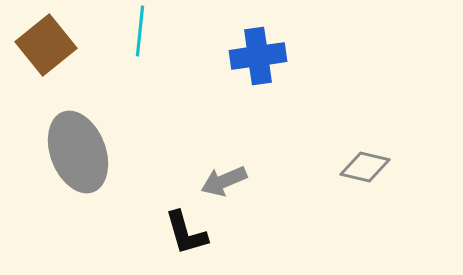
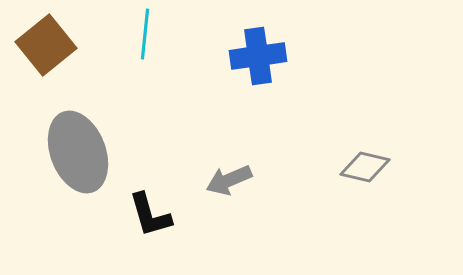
cyan line: moved 5 px right, 3 px down
gray arrow: moved 5 px right, 1 px up
black L-shape: moved 36 px left, 18 px up
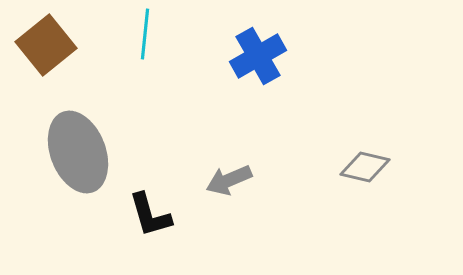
blue cross: rotated 22 degrees counterclockwise
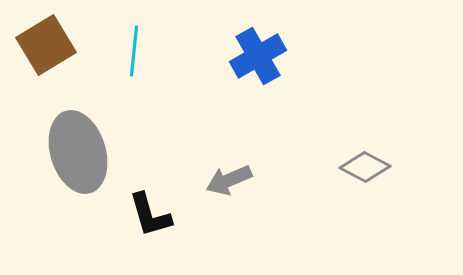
cyan line: moved 11 px left, 17 px down
brown square: rotated 8 degrees clockwise
gray ellipse: rotated 4 degrees clockwise
gray diamond: rotated 15 degrees clockwise
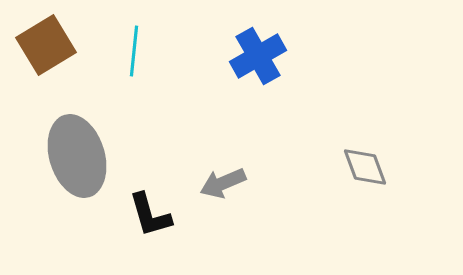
gray ellipse: moved 1 px left, 4 px down
gray diamond: rotated 42 degrees clockwise
gray arrow: moved 6 px left, 3 px down
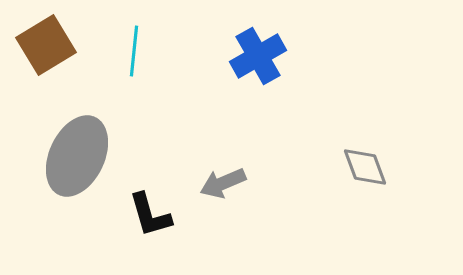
gray ellipse: rotated 42 degrees clockwise
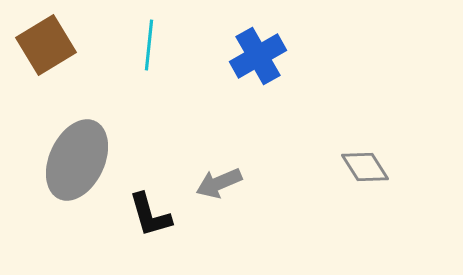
cyan line: moved 15 px right, 6 px up
gray ellipse: moved 4 px down
gray diamond: rotated 12 degrees counterclockwise
gray arrow: moved 4 px left
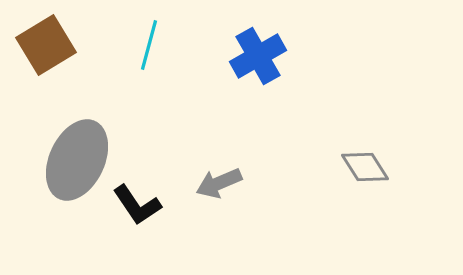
cyan line: rotated 9 degrees clockwise
black L-shape: moved 13 px left, 10 px up; rotated 18 degrees counterclockwise
